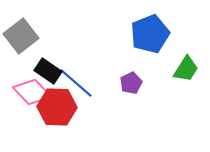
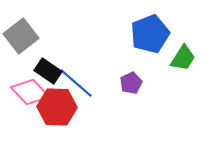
green trapezoid: moved 3 px left, 11 px up
pink diamond: moved 2 px left
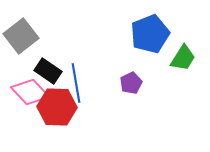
blue line: rotated 39 degrees clockwise
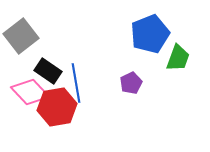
green trapezoid: moved 5 px left; rotated 12 degrees counterclockwise
red hexagon: rotated 12 degrees counterclockwise
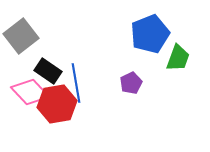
red hexagon: moved 3 px up
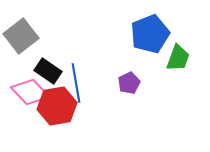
purple pentagon: moved 2 px left
red hexagon: moved 2 px down
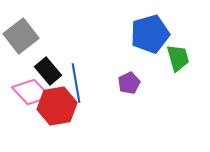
blue pentagon: rotated 6 degrees clockwise
green trapezoid: rotated 36 degrees counterclockwise
black rectangle: rotated 16 degrees clockwise
pink diamond: moved 1 px right
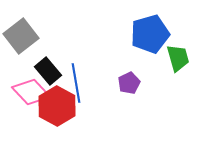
red hexagon: rotated 21 degrees counterclockwise
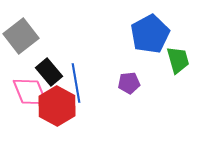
blue pentagon: rotated 12 degrees counterclockwise
green trapezoid: moved 2 px down
black rectangle: moved 1 px right, 1 px down
purple pentagon: rotated 20 degrees clockwise
pink diamond: moved 1 px left; rotated 21 degrees clockwise
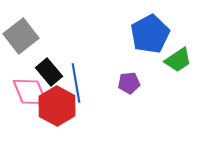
green trapezoid: rotated 72 degrees clockwise
